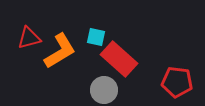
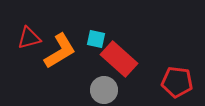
cyan square: moved 2 px down
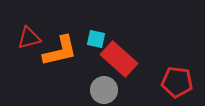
orange L-shape: rotated 18 degrees clockwise
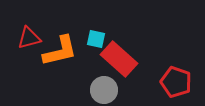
red pentagon: moved 1 px left; rotated 12 degrees clockwise
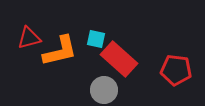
red pentagon: moved 12 px up; rotated 12 degrees counterclockwise
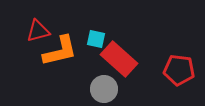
red triangle: moved 9 px right, 7 px up
red pentagon: moved 3 px right
gray circle: moved 1 px up
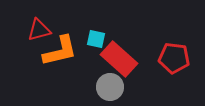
red triangle: moved 1 px right, 1 px up
red pentagon: moved 5 px left, 12 px up
gray circle: moved 6 px right, 2 px up
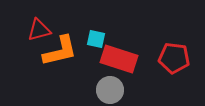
red rectangle: rotated 24 degrees counterclockwise
gray circle: moved 3 px down
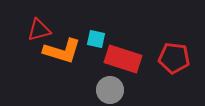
orange L-shape: moved 2 px right; rotated 30 degrees clockwise
red rectangle: moved 4 px right
